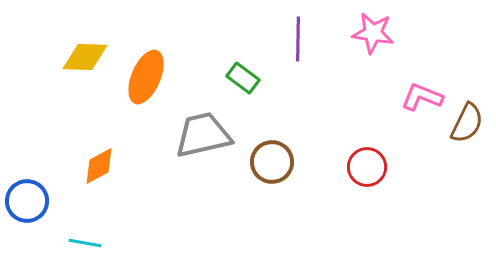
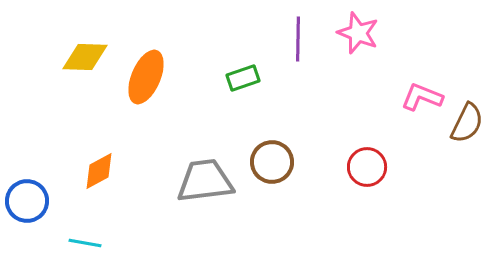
pink star: moved 15 px left; rotated 12 degrees clockwise
green rectangle: rotated 56 degrees counterclockwise
gray trapezoid: moved 2 px right, 46 px down; rotated 6 degrees clockwise
orange diamond: moved 5 px down
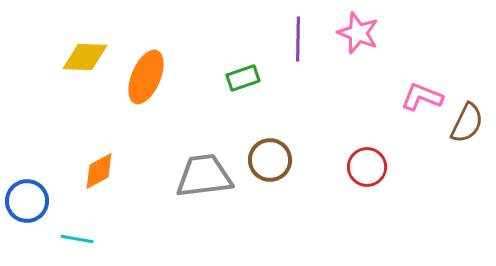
brown circle: moved 2 px left, 2 px up
gray trapezoid: moved 1 px left, 5 px up
cyan line: moved 8 px left, 4 px up
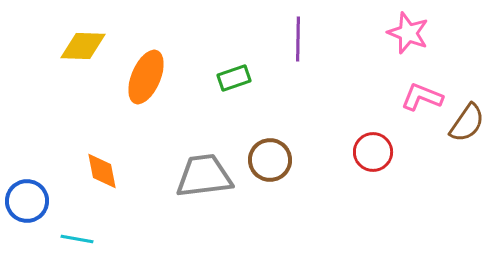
pink star: moved 50 px right
yellow diamond: moved 2 px left, 11 px up
green rectangle: moved 9 px left
brown semicircle: rotated 9 degrees clockwise
red circle: moved 6 px right, 15 px up
orange diamond: moved 3 px right; rotated 72 degrees counterclockwise
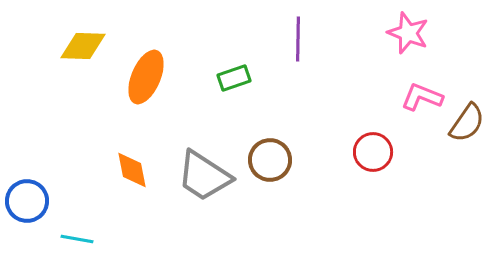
orange diamond: moved 30 px right, 1 px up
gray trapezoid: rotated 140 degrees counterclockwise
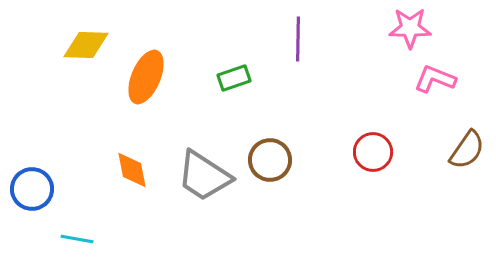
pink star: moved 2 px right, 5 px up; rotated 21 degrees counterclockwise
yellow diamond: moved 3 px right, 1 px up
pink L-shape: moved 13 px right, 18 px up
brown semicircle: moved 27 px down
blue circle: moved 5 px right, 12 px up
